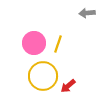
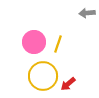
pink circle: moved 1 px up
red arrow: moved 2 px up
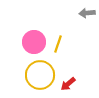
yellow circle: moved 3 px left, 1 px up
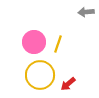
gray arrow: moved 1 px left, 1 px up
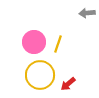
gray arrow: moved 1 px right, 1 px down
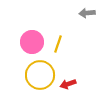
pink circle: moved 2 px left
red arrow: rotated 21 degrees clockwise
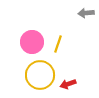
gray arrow: moved 1 px left
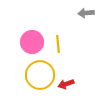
yellow line: rotated 24 degrees counterclockwise
red arrow: moved 2 px left
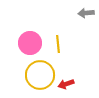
pink circle: moved 2 px left, 1 px down
